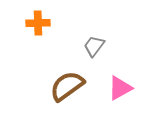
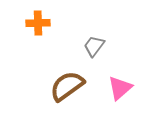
pink triangle: rotated 12 degrees counterclockwise
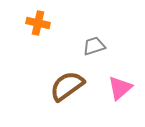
orange cross: rotated 15 degrees clockwise
gray trapezoid: rotated 35 degrees clockwise
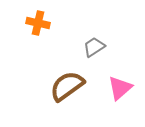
gray trapezoid: moved 1 px down; rotated 15 degrees counterclockwise
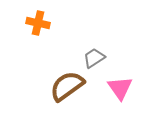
gray trapezoid: moved 11 px down
pink triangle: rotated 24 degrees counterclockwise
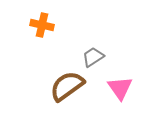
orange cross: moved 4 px right, 2 px down
gray trapezoid: moved 1 px left, 1 px up
